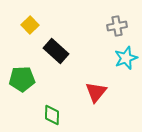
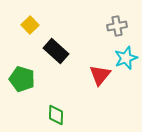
green pentagon: rotated 20 degrees clockwise
red triangle: moved 4 px right, 17 px up
green diamond: moved 4 px right
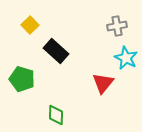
cyan star: rotated 25 degrees counterclockwise
red triangle: moved 3 px right, 8 px down
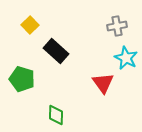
red triangle: rotated 15 degrees counterclockwise
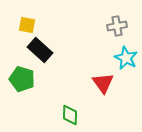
yellow square: moved 3 px left; rotated 36 degrees counterclockwise
black rectangle: moved 16 px left, 1 px up
green diamond: moved 14 px right
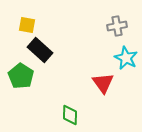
green pentagon: moved 1 px left, 3 px up; rotated 15 degrees clockwise
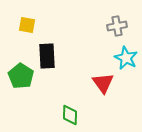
black rectangle: moved 7 px right, 6 px down; rotated 45 degrees clockwise
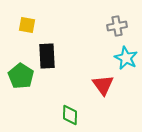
red triangle: moved 2 px down
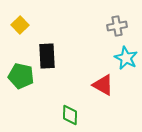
yellow square: moved 7 px left; rotated 36 degrees clockwise
green pentagon: rotated 20 degrees counterclockwise
red triangle: rotated 25 degrees counterclockwise
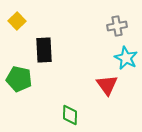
yellow square: moved 3 px left, 4 px up
black rectangle: moved 3 px left, 6 px up
green pentagon: moved 2 px left, 3 px down
red triangle: moved 4 px right; rotated 25 degrees clockwise
